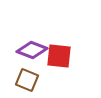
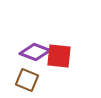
purple diamond: moved 3 px right, 2 px down
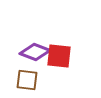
brown square: rotated 15 degrees counterclockwise
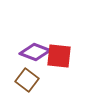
brown square: rotated 30 degrees clockwise
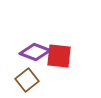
brown square: rotated 15 degrees clockwise
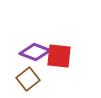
brown square: moved 1 px right, 1 px up
